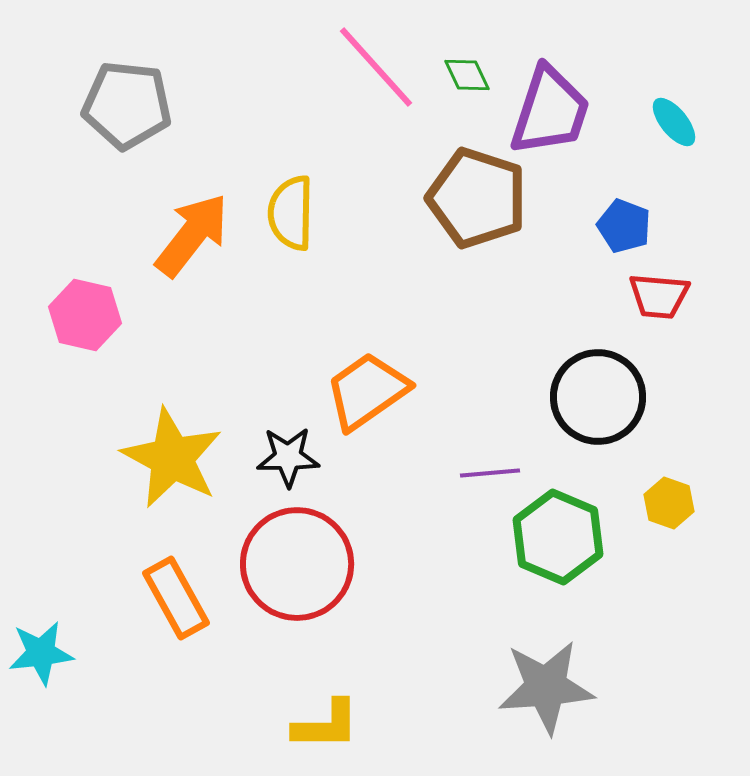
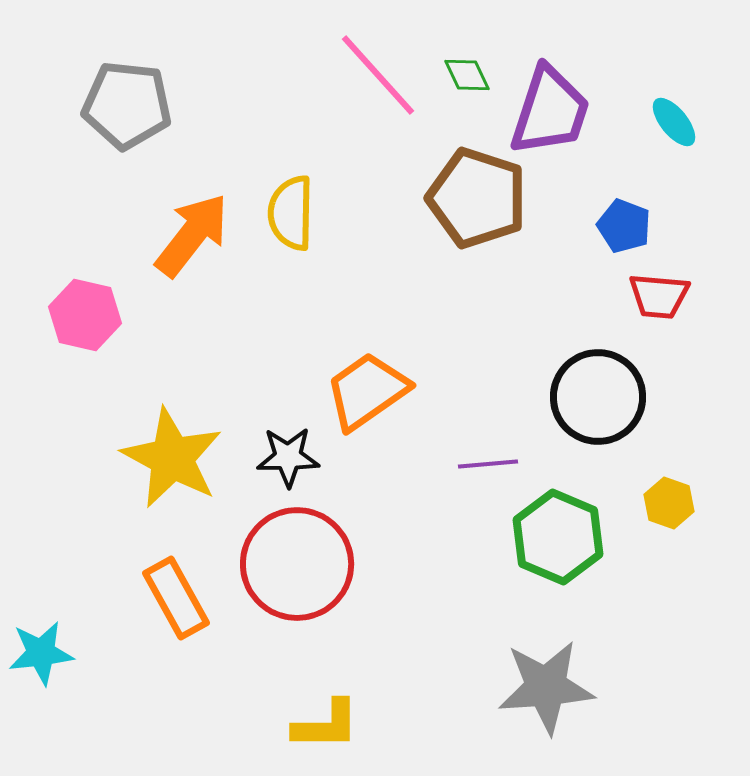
pink line: moved 2 px right, 8 px down
purple line: moved 2 px left, 9 px up
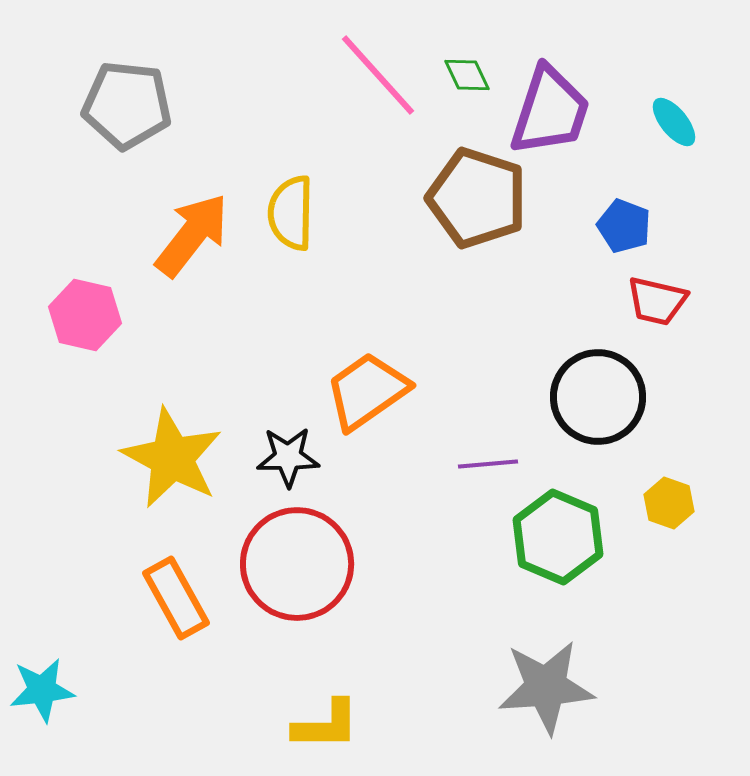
red trapezoid: moved 2 px left, 5 px down; rotated 8 degrees clockwise
cyan star: moved 1 px right, 37 px down
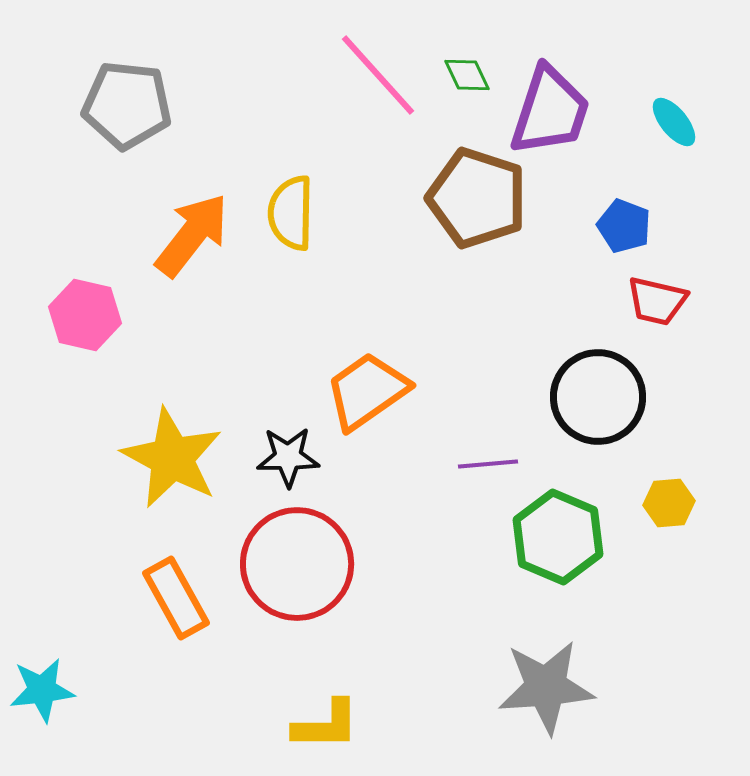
yellow hexagon: rotated 24 degrees counterclockwise
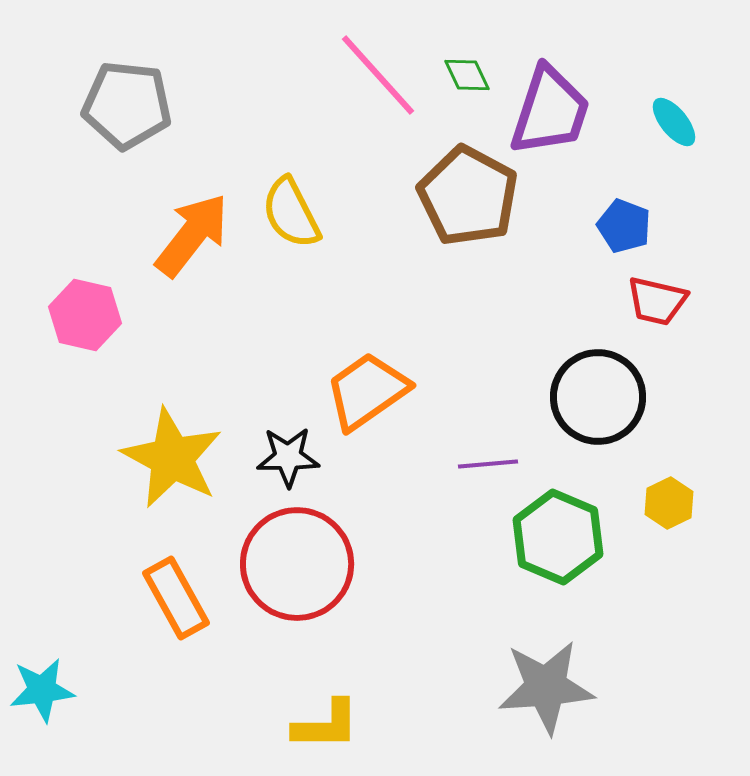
brown pentagon: moved 9 px left, 2 px up; rotated 10 degrees clockwise
yellow semicircle: rotated 28 degrees counterclockwise
yellow hexagon: rotated 21 degrees counterclockwise
